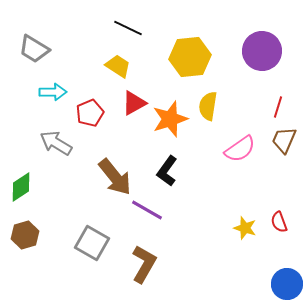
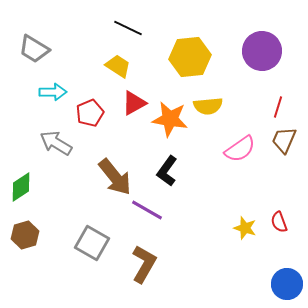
yellow semicircle: rotated 104 degrees counterclockwise
orange star: rotated 27 degrees clockwise
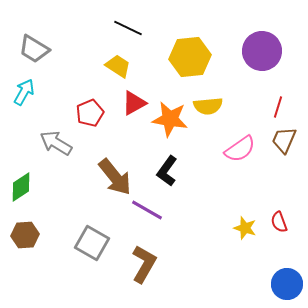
cyan arrow: moved 29 px left; rotated 60 degrees counterclockwise
brown hexagon: rotated 12 degrees clockwise
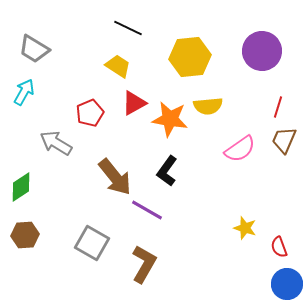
red semicircle: moved 25 px down
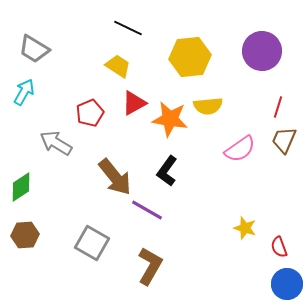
brown L-shape: moved 6 px right, 2 px down
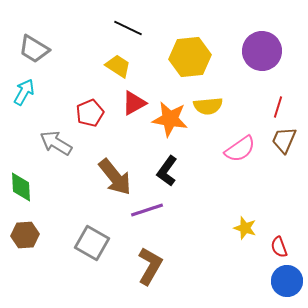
green diamond: rotated 60 degrees counterclockwise
purple line: rotated 48 degrees counterclockwise
blue circle: moved 3 px up
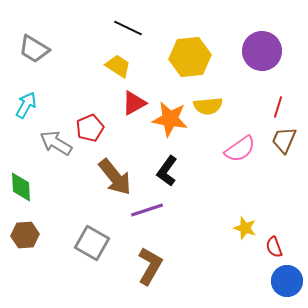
cyan arrow: moved 2 px right, 13 px down
red pentagon: moved 15 px down
red semicircle: moved 5 px left
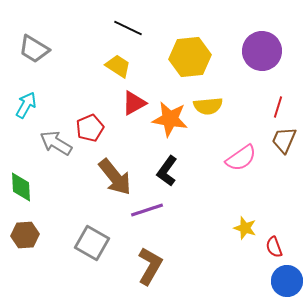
pink semicircle: moved 1 px right, 9 px down
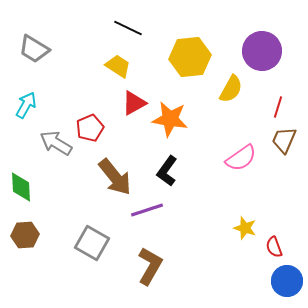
yellow semicircle: moved 23 px right, 17 px up; rotated 56 degrees counterclockwise
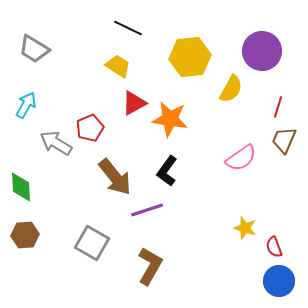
blue circle: moved 8 px left
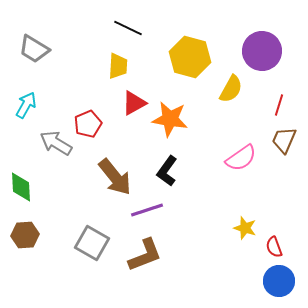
yellow hexagon: rotated 21 degrees clockwise
yellow trapezoid: rotated 60 degrees clockwise
red line: moved 1 px right, 2 px up
red pentagon: moved 2 px left, 4 px up
brown L-shape: moved 5 px left, 11 px up; rotated 39 degrees clockwise
